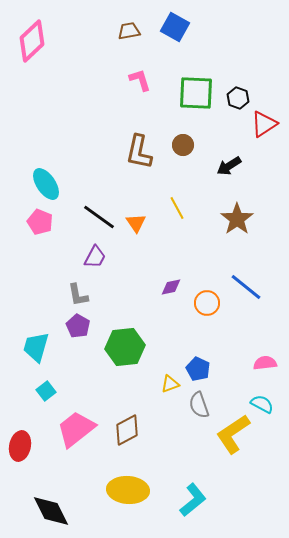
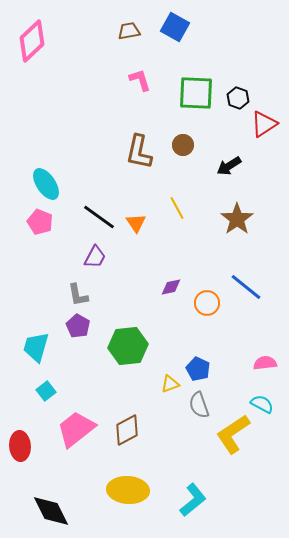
green hexagon: moved 3 px right, 1 px up
red ellipse: rotated 16 degrees counterclockwise
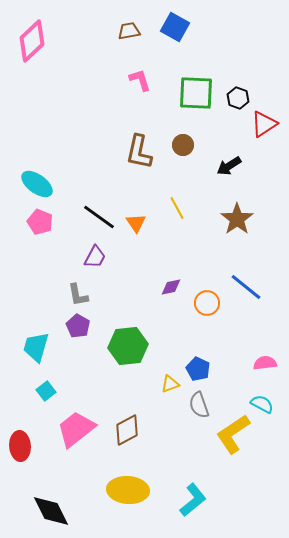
cyan ellipse: moved 9 px left; rotated 20 degrees counterclockwise
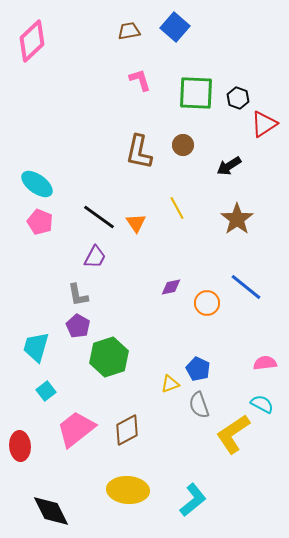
blue square: rotated 12 degrees clockwise
green hexagon: moved 19 px left, 11 px down; rotated 12 degrees counterclockwise
